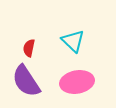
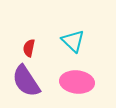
pink ellipse: rotated 16 degrees clockwise
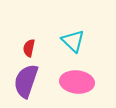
purple semicircle: rotated 52 degrees clockwise
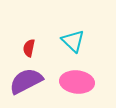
purple semicircle: rotated 44 degrees clockwise
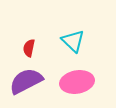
pink ellipse: rotated 16 degrees counterclockwise
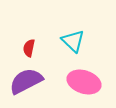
pink ellipse: moved 7 px right; rotated 28 degrees clockwise
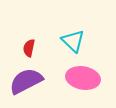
pink ellipse: moved 1 px left, 4 px up; rotated 8 degrees counterclockwise
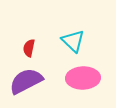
pink ellipse: rotated 12 degrees counterclockwise
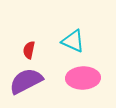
cyan triangle: rotated 20 degrees counterclockwise
red semicircle: moved 2 px down
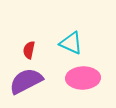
cyan triangle: moved 2 px left, 2 px down
